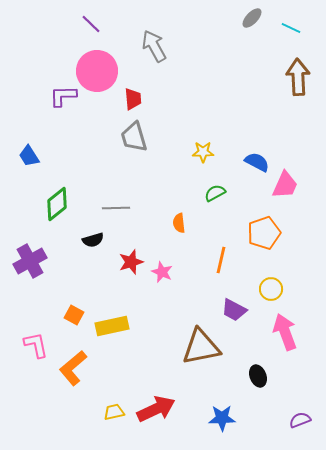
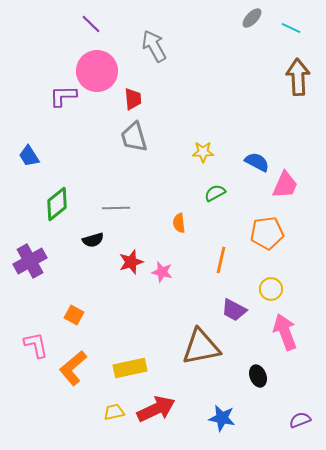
orange pentagon: moved 3 px right; rotated 12 degrees clockwise
pink star: rotated 10 degrees counterclockwise
yellow rectangle: moved 18 px right, 42 px down
blue star: rotated 12 degrees clockwise
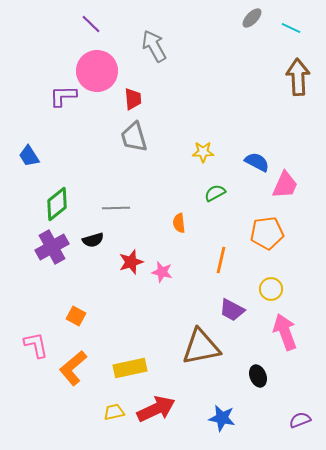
purple cross: moved 22 px right, 14 px up
purple trapezoid: moved 2 px left
orange square: moved 2 px right, 1 px down
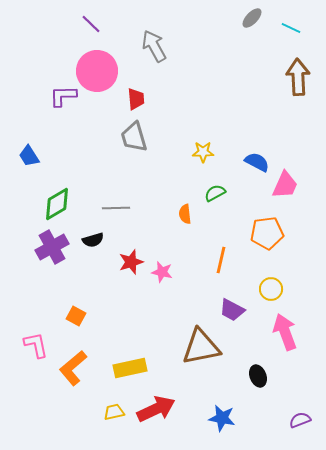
red trapezoid: moved 3 px right
green diamond: rotated 8 degrees clockwise
orange semicircle: moved 6 px right, 9 px up
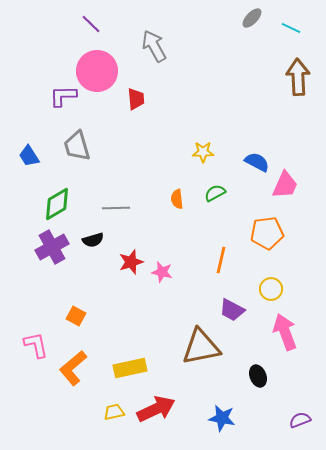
gray trapezoid: moved 57 px left, 9 px down
orange semicircle: moved 8 px left, 15 px up
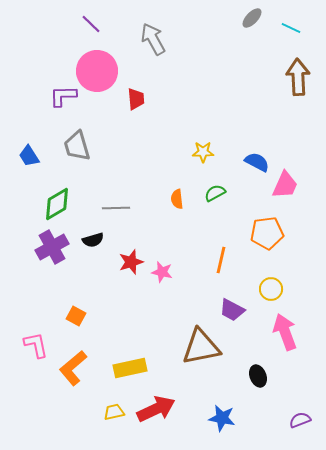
gray arrow: moved 1 px left, 7 px up
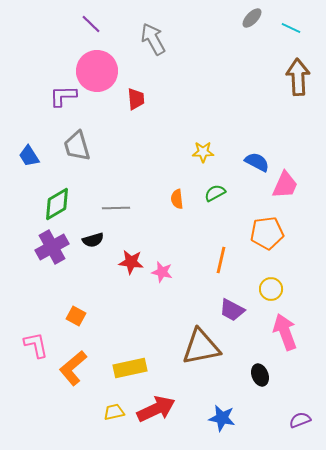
red star: rotated 25 degrees clockwise
black ellipse: moved 2 px right, 1 px up
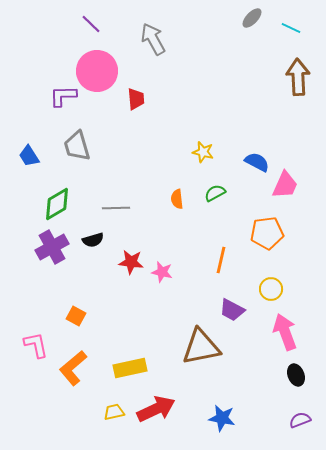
yellow star: rotated 15 degrees clockwise
black ellipse: moved 36 px right
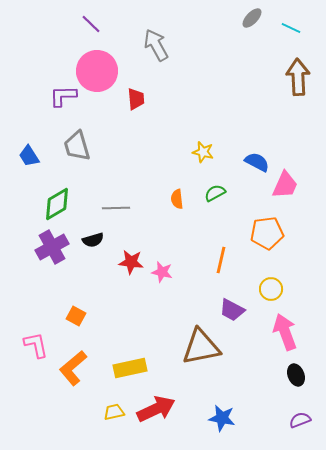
gray arrow: moved 3 px right, 6 px down
